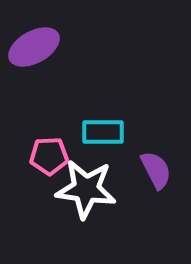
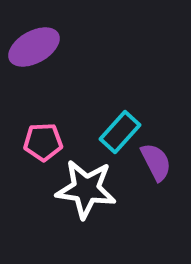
cyan rectangle: moved 17 px right; rotated 48 degrees counterclockwise
pink pentagon: moved 6 px left, 14 px up
purple semicircle: moved 8 px up
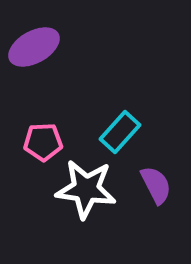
purple semicircle: moved 23 px down
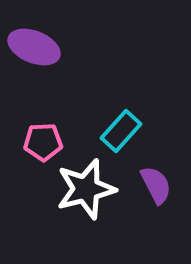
purple ellipse: rotated 51 degrees clockwise
cyan rectangle: moved 1 px right, 1 px up
white star: rotated 22 degrees counterclockwise
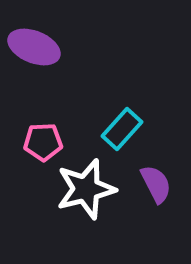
cyan rectangle: moved 1 px right, 2 px up
purple semicircle: moved 1 px up
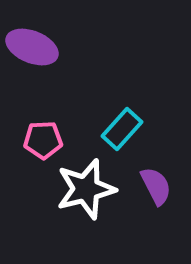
purple ellipse: moved 2 px left
pink pentagon: moved 2 px up
purple semicircle: moved 2 px down
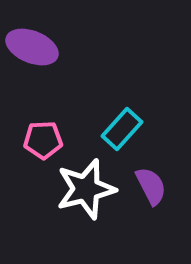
purple semicircle: moved 5 px left
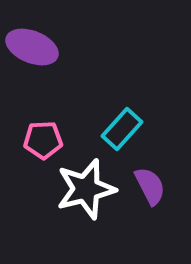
purple semicircle: moved 1 px left
